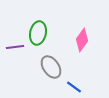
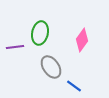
green ellipse: moved 2 px right
blue line: moved 1 px up
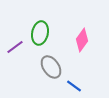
purple line: rotated 30 degrees counterclockwise
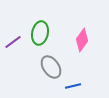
purple line: moved 2 px left, 5 px up
blue line: moved 1 px left; rotated 49 degrees counterclockwise
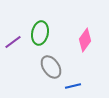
pink diamond: moved 3 px right
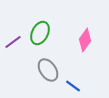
green ellipse: rotated 15 degrees clockwise
gray ellipse: moved 3 px left, 3 px down
blue line: rotated 49 degrees clockwise
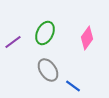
green ellipse: moved 5 px right
pink diamond: moved 2 px right, 2 px up
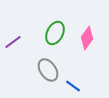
green ellipse: moved 10 px right
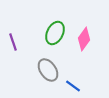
pink diamond: moved 3 px left, 1 px down
purple line: rotated 72 degrees counterclockwise
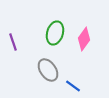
green ellipse: rotated 10 degrees counterclockwise
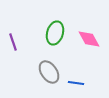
pink diamond: moved 5 px right; rotated 65 degrees counterclockwise
gray ellipse: moved 1 px right, 2 px down
blue line: moved 3 px right, 3 px up; rotated 28 degrees counterclockwise
